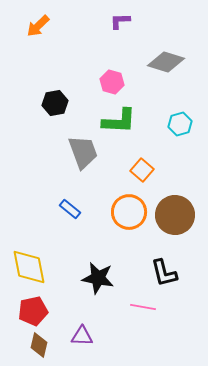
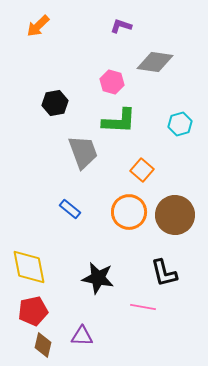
purple L-shape: moved 1 px right, 5 px down; rotated 20 degrees clockwise
gray diamond: moved 11 px left; rotated 9 degrees counterclockwise
brown diamond: moved 4 px right
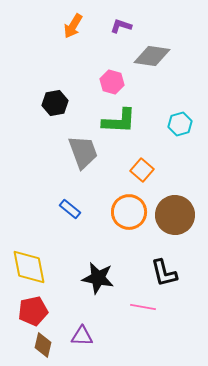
orange arrow: moved 35 px right; rotated 15 degrees counterclockwise
gray diamond: moved 3 px left, 6 px up
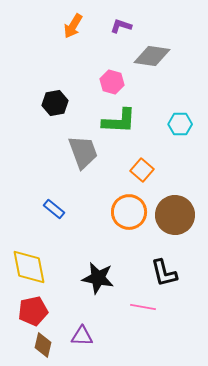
cyan hexagon: rotated 15 degrees clockwise
blue rectangle: moved 16 px left
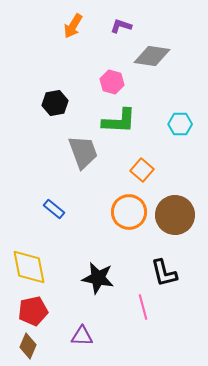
pink line: rotated 65 degrees clockwise
brown diamond: moved 15 px left, 1 px down; rotated 10 degrees clockwise
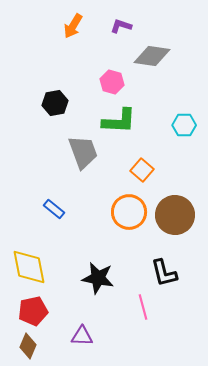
cyan hexagon: moved 4 px right, 1 px down
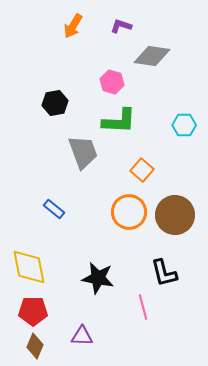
red pentagon: rotated 12 degrees clockwise
brown diamond: moved 7 px right
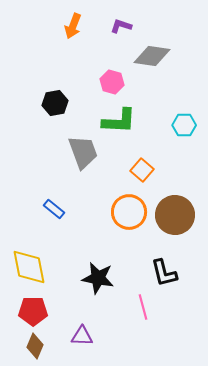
orange arrow: rotated 10 degrees counterclockwise
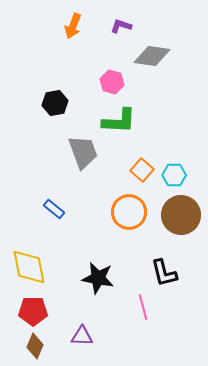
cyan hexagon: moved 10 px left, 50 px down
brown circle: moved 6 px right
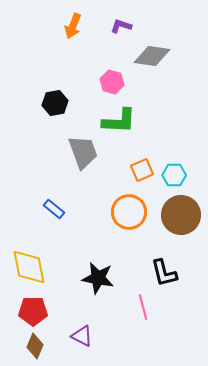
orange square: rotated 25 degrees clockwise
purple triangle: rotated 25 degrees clockwise
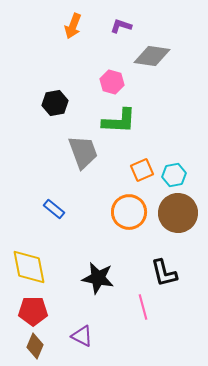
cyan hexagon: rotated 10 degrees counterclockwise
brown circle: moved 3 px left, 2 px up
